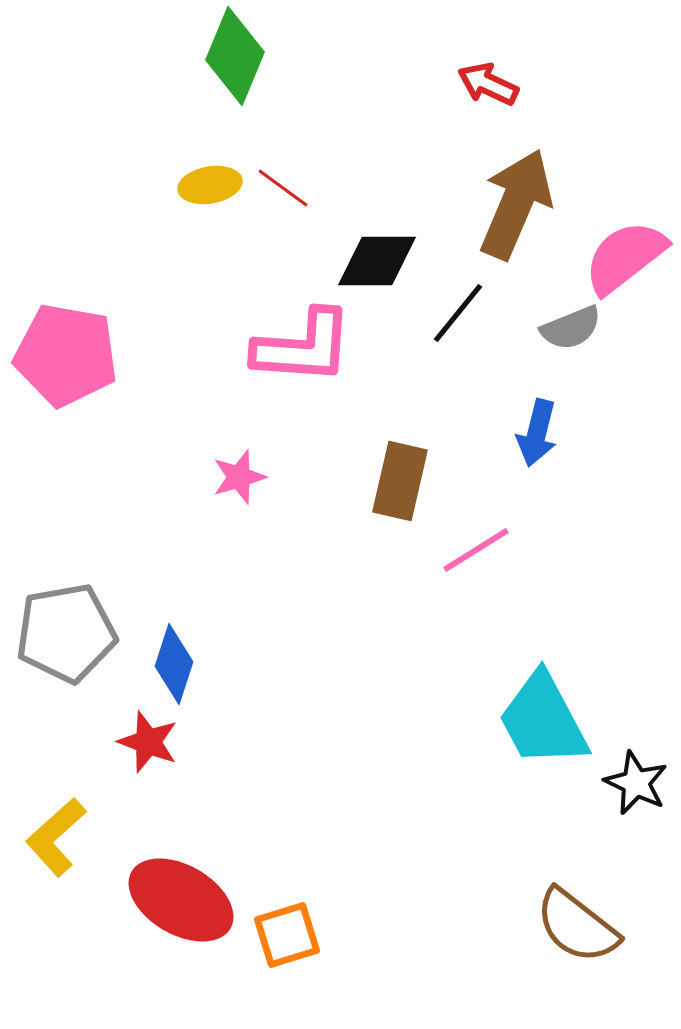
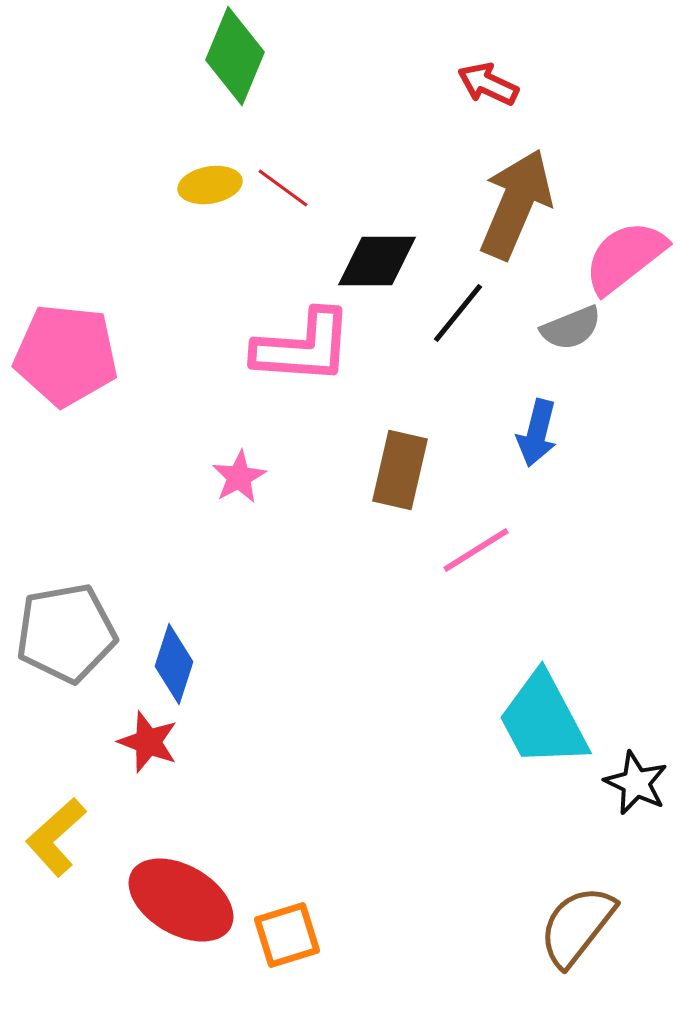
pink pentagon: rotated 4 degrees counterclockwise
pink star: rotated 12 degrees counterclockwise
brown rectangle: moved 11 px up
brown semicircle: rotated 90 degrees clockwise
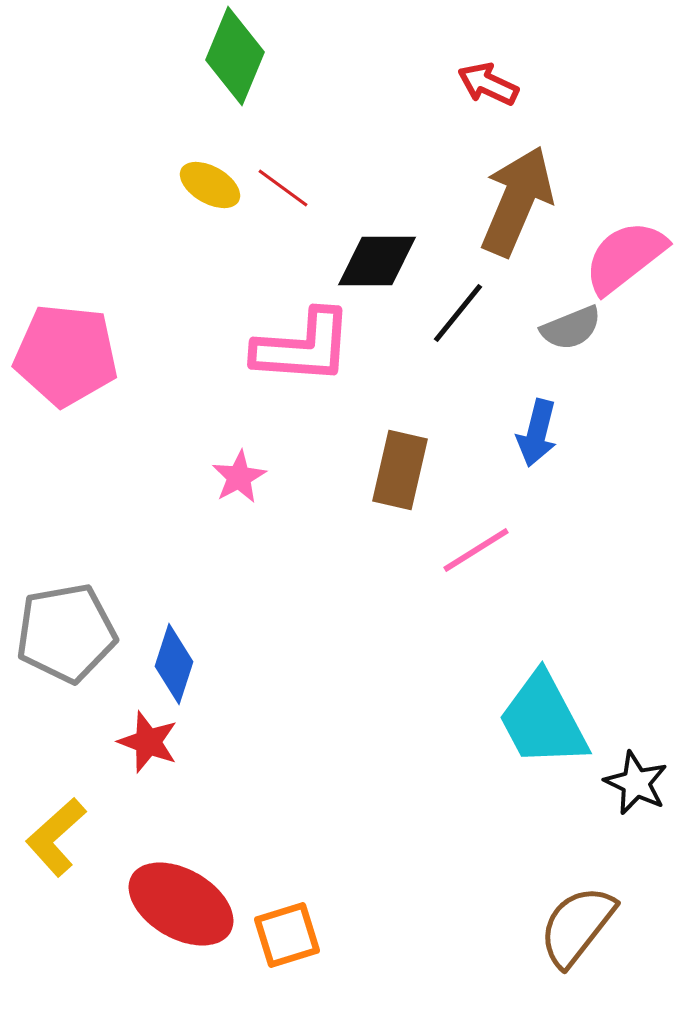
yellow ellipse: rotated 40 degrees clockwise
brown arrow: moved 1 px right, 3 px up
red ellipse: moved 4 px down
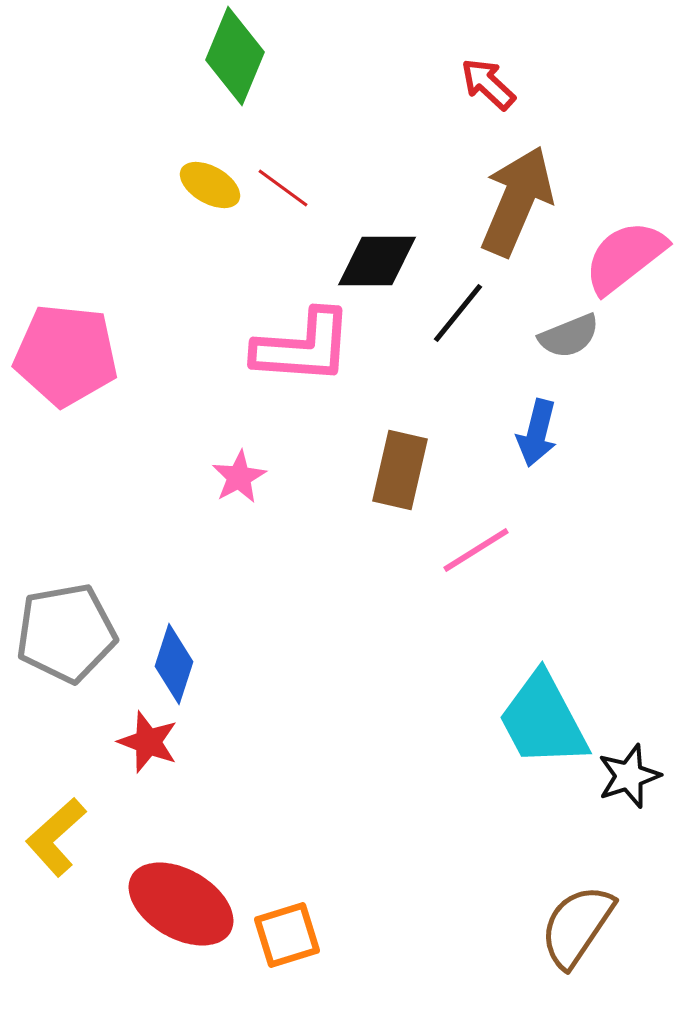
red arrow: rotated 18 degrees clockwise
gray semicircle: moved 2 px left, 8 px down
black star: moved 7 px left, 7 px up; rotated 28 degrees clockwise
brown semicircle: rotated 4 degrees counterclockwise
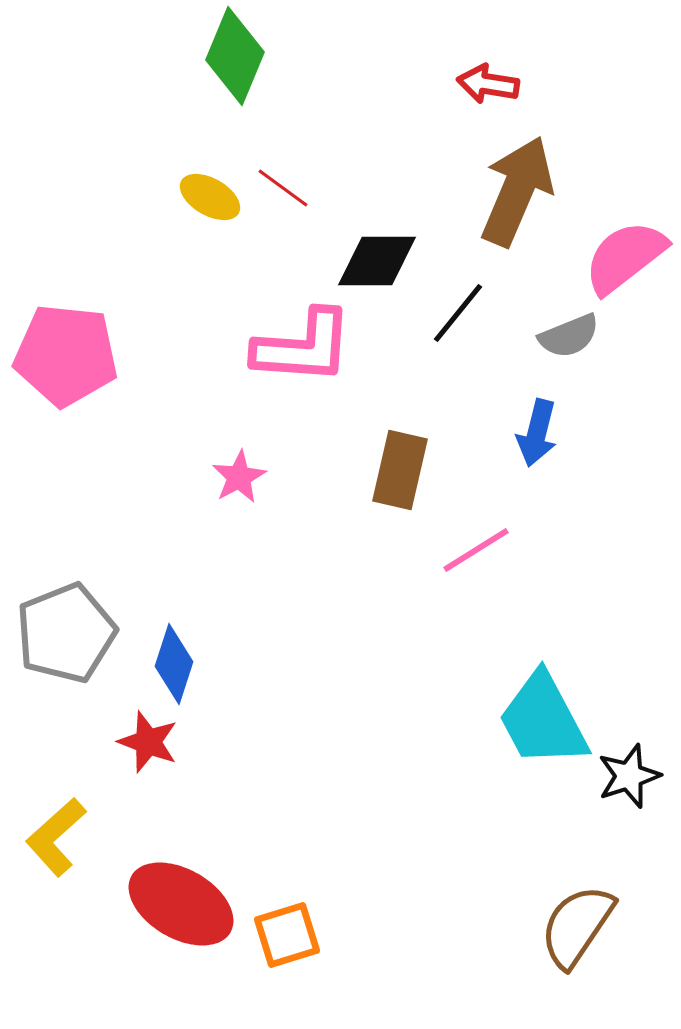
red arrow: rotated 34 degrees counterclockwise
yellow ellipse: moved 12 px down
brown arrow: moved 10 px up
gray pentagon: rotated 12 degrees counterclockwise
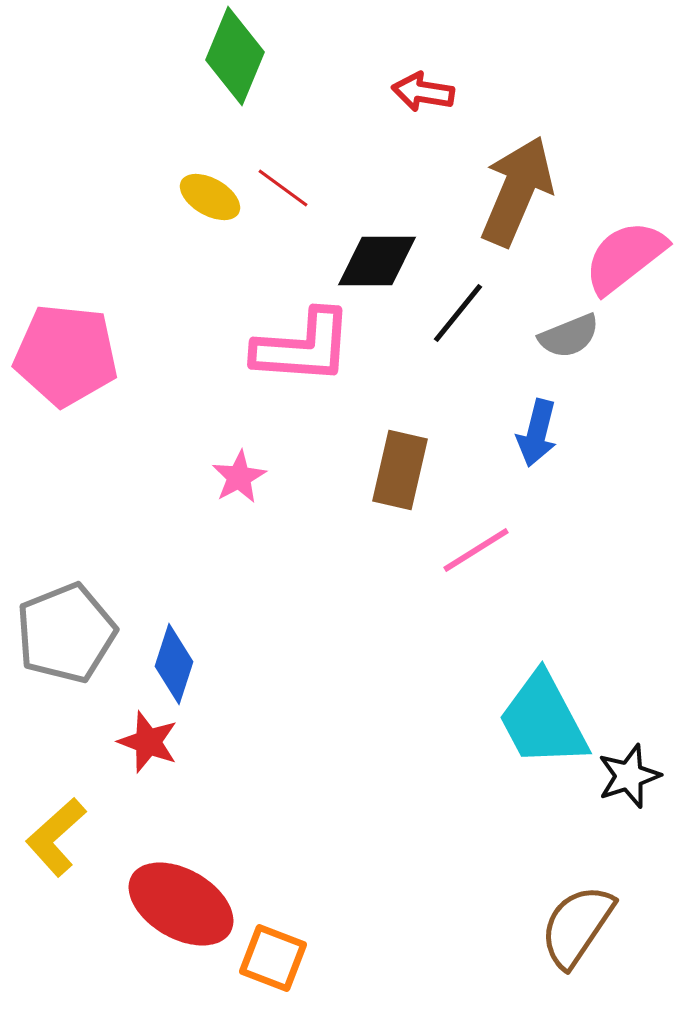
red arrow: moved 65 px left, 8 px down
orange square: moved 14 px left, 23 px down; rotated 38 degrees clockwise
